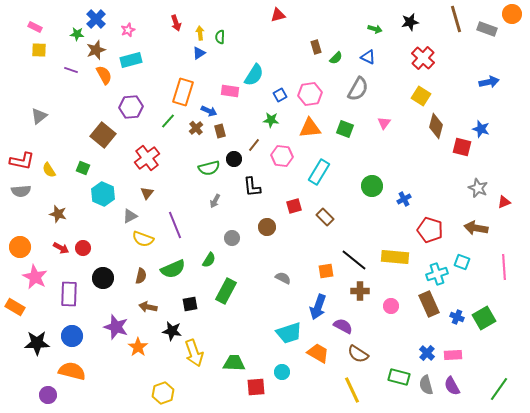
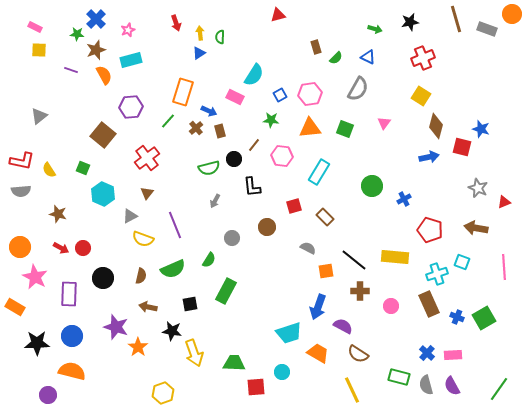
red cross at (423, 58): rotated 25 degrees clockwise
blue arrow at (489, 82): moved 60 px left, 75 px down
pink rectangle at (230, 91): moved 5 px right, 6 px down; rotated 18 degrees clockwise
gray semicircle at (283, 278): moved 25 px right, 30 px up
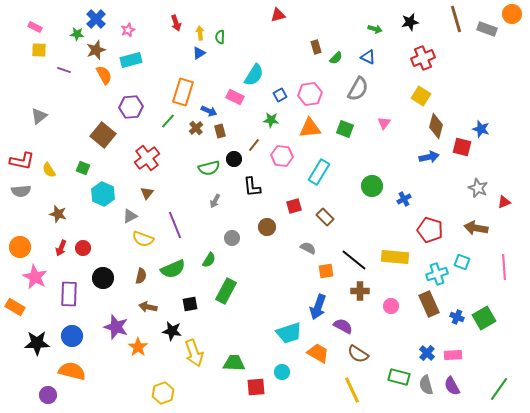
purple line at (71, 70): moved 7 px left
red arrow at (61, 248): rotated 84 degrees clockwise
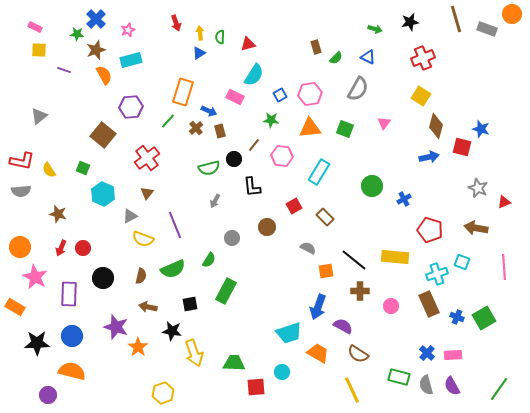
red triangle at (278, 15): moved 30 px left, 29 px down
red square at (294, 206): rotated 14 degrees counterclockwise
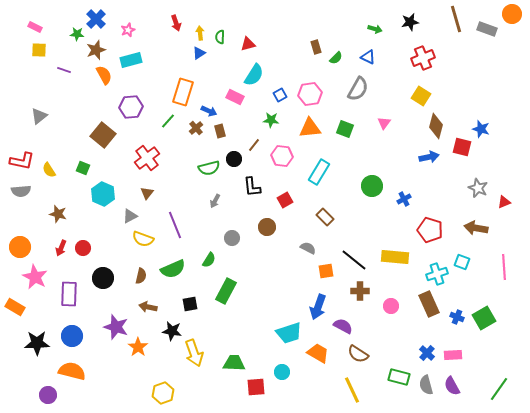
red square at (294, 206): moved 9 px left, 6 px up
